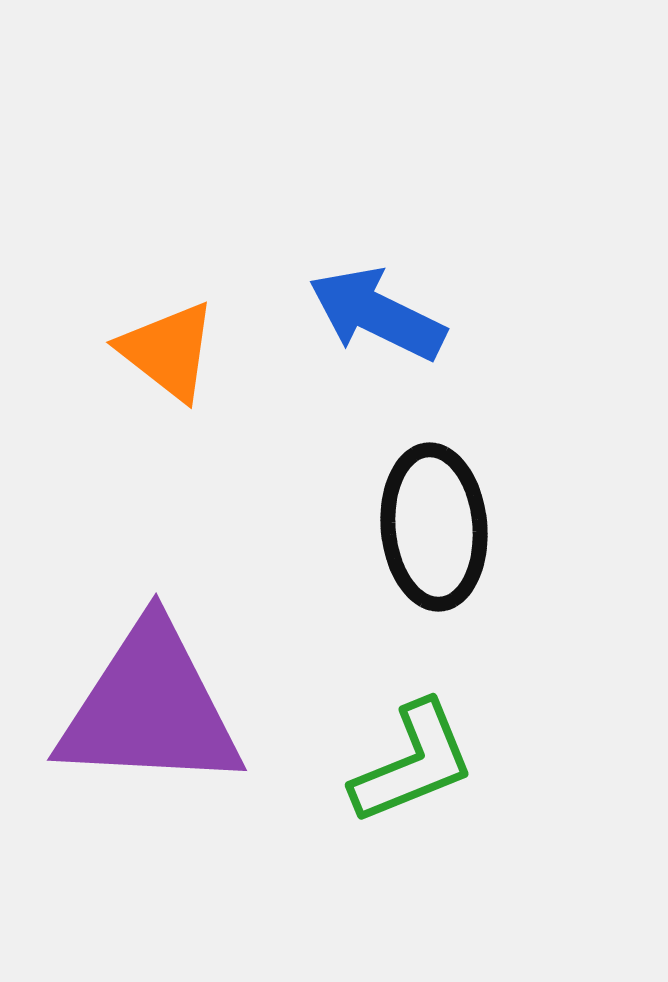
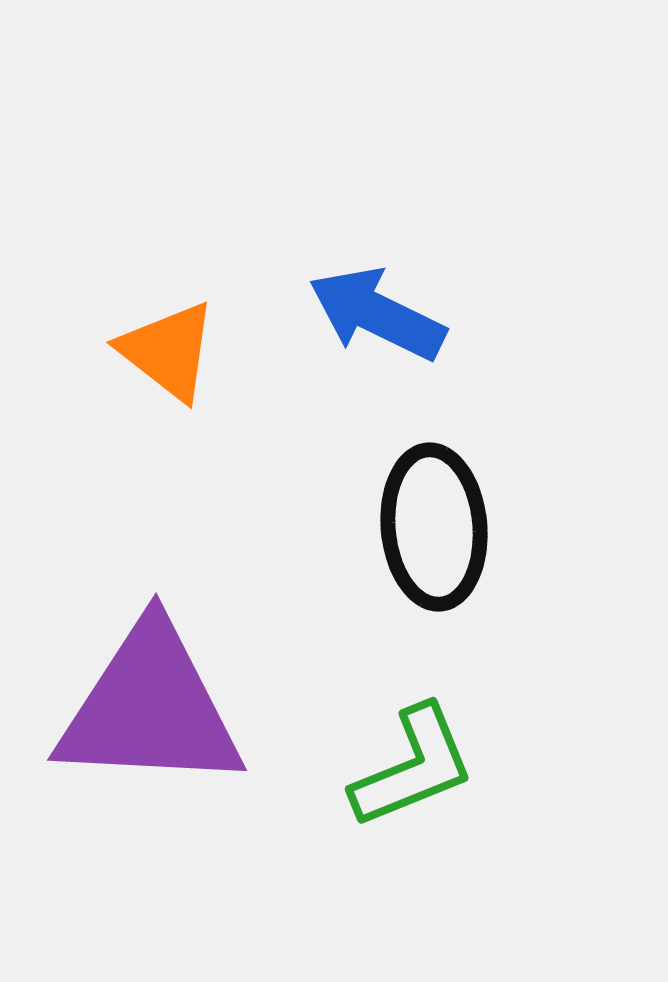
green L-shape: moved 4 px down
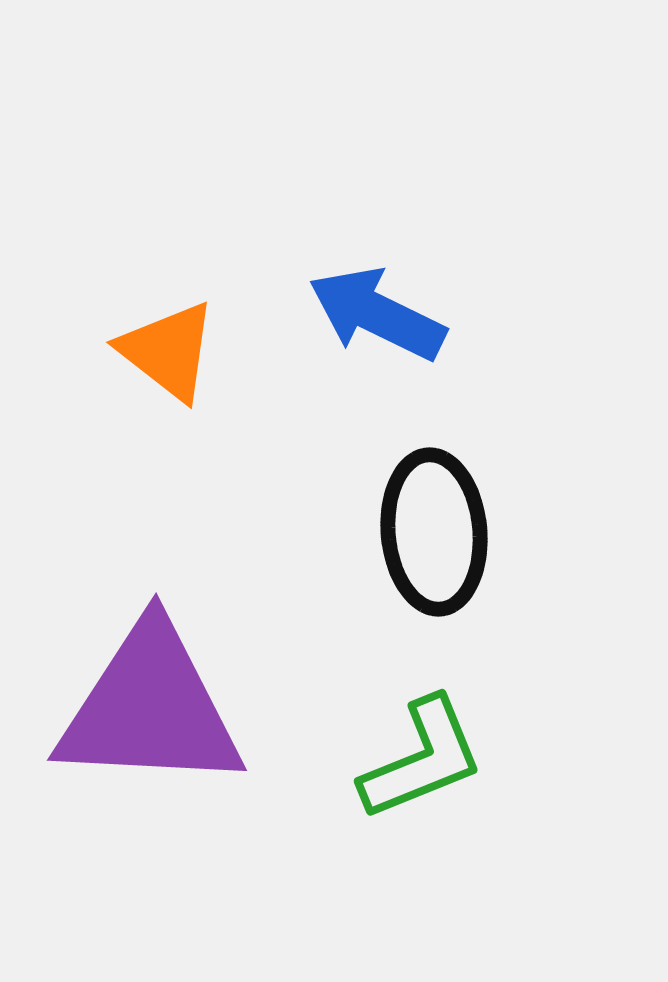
black ellipse: moved 5 px down
green L-shape: moved 9 px right, 8 px up
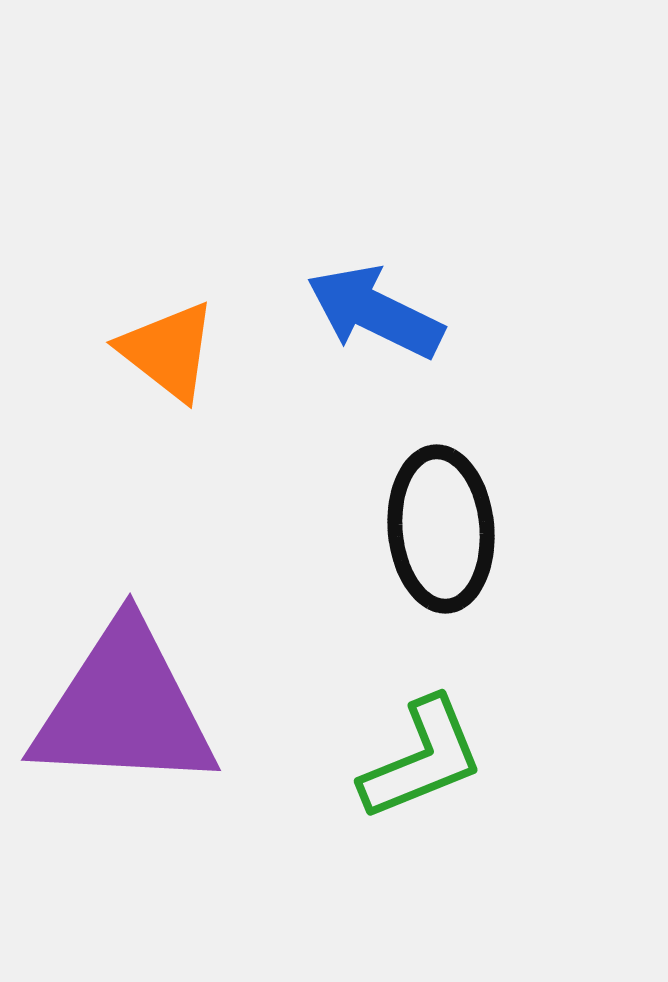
blue arrow: moved 2 px left, 2 px up
black ellipse: moved 7 px right, 3 px up
purple triangle: moved 26 px left
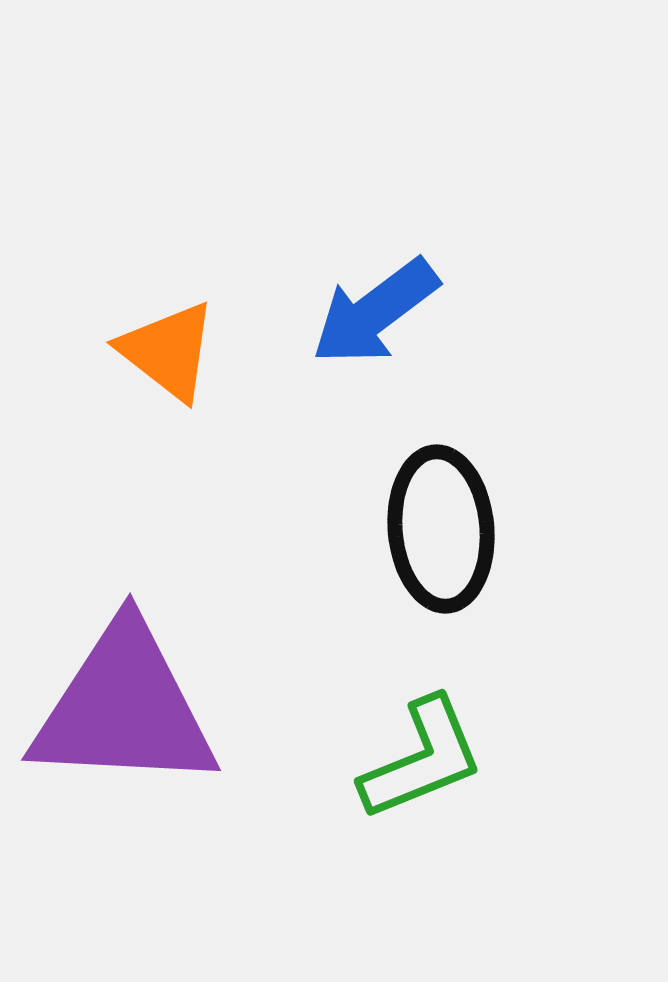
blue arrow: rotated 63 degrees counterclockwise
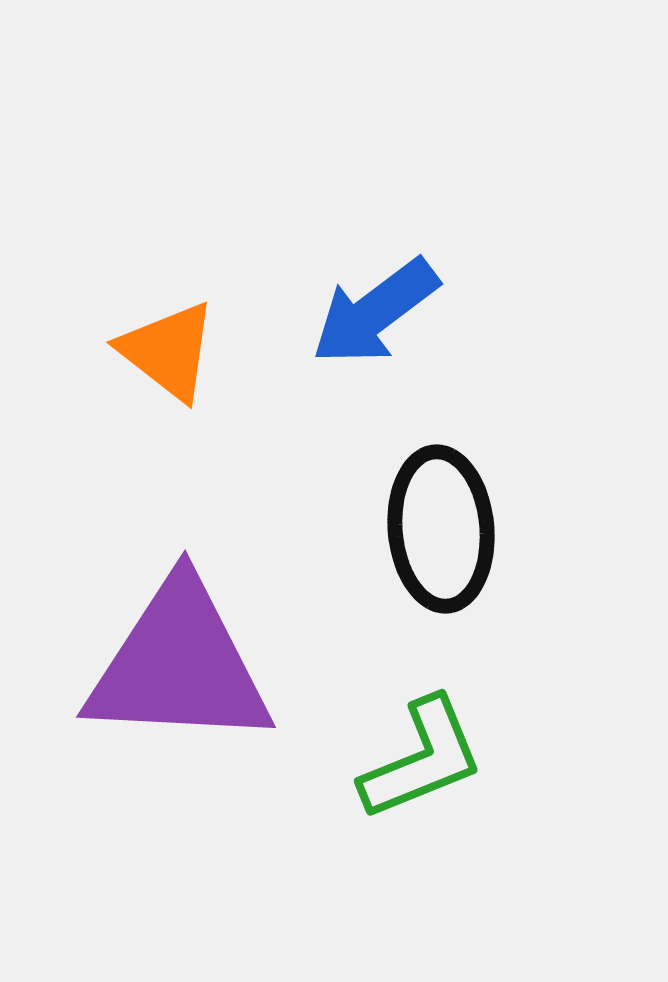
purple triangle: moved 55 px right, 43 px up
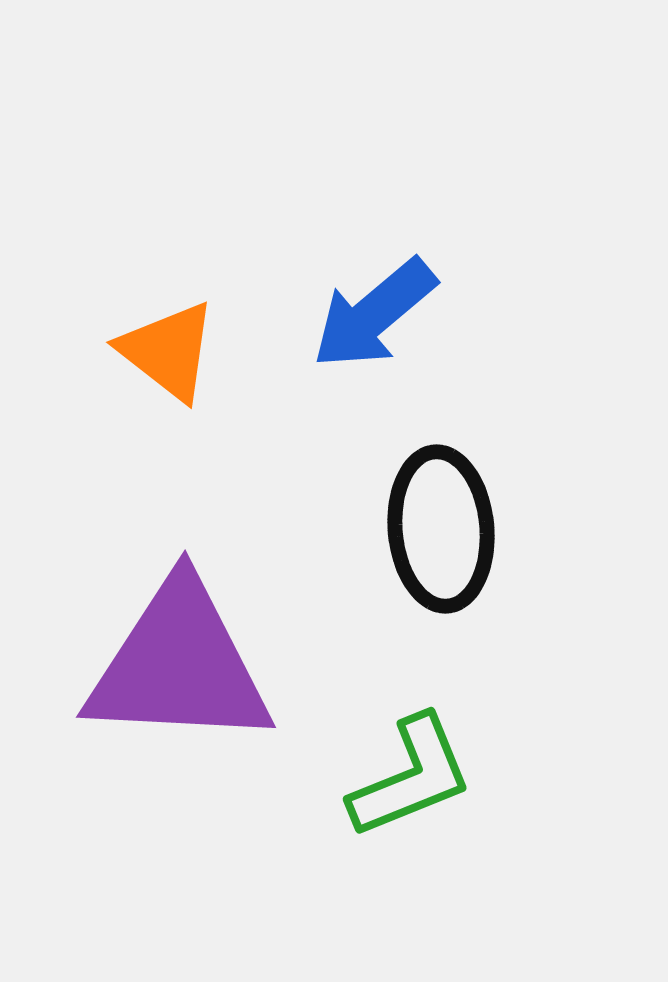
blue arrow: moved 1 px left, 2 px down; rotated 3 degrees counterclockwise
green L-shape: moved 11 px left, 18 px down
